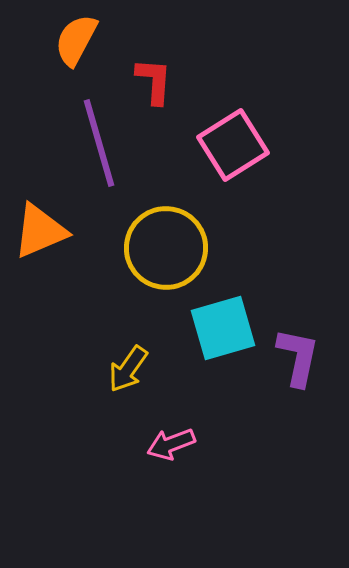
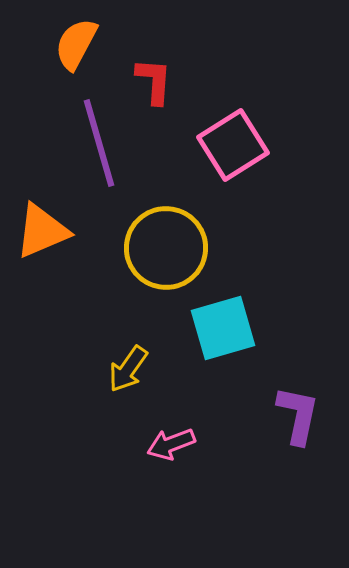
orange semicircle: moved 4 px down
orange triangle: moved 2 px right
purple L-shape: moved 58 px down
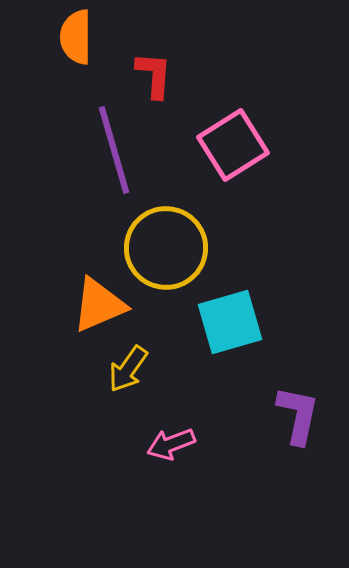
orange semicircle: moved 7 px up; rotated 28 degrees counterclockwise
red L-shape: moved 6 px up
purple line: moved 15 px right, 7 px down
orange triangle: moved 57 px right, 74 px down
cyan square: moved 7 px right, 6 px up
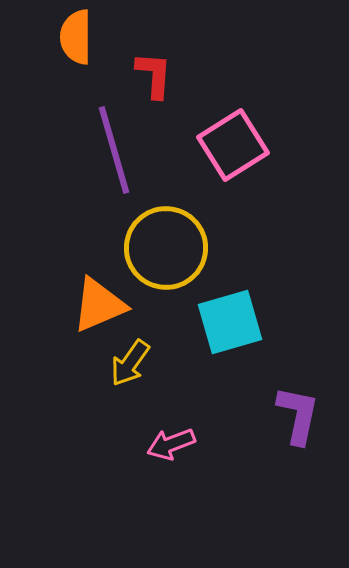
yellow arrow: moved 2 px right, 6 px up
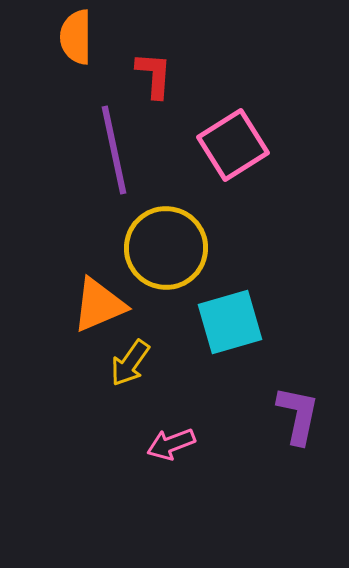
purple line: rotated 4 degrees clockwise
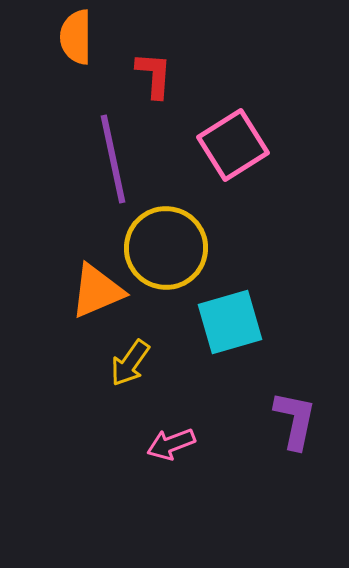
purple line: moved 1 px left, 9 px down
orange triangle: moved 2 px left, 14 px up
purple L-shape: moved 3 px left, 5 px down
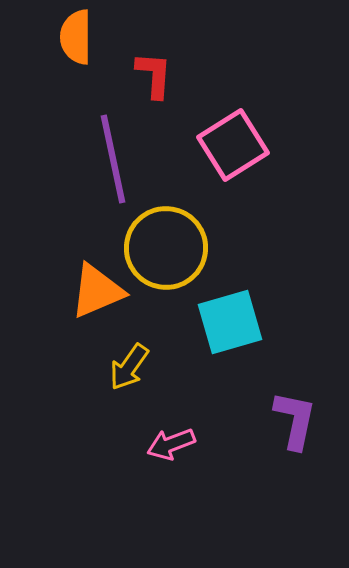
yellow arrow: moved 1 px left, 4 px down
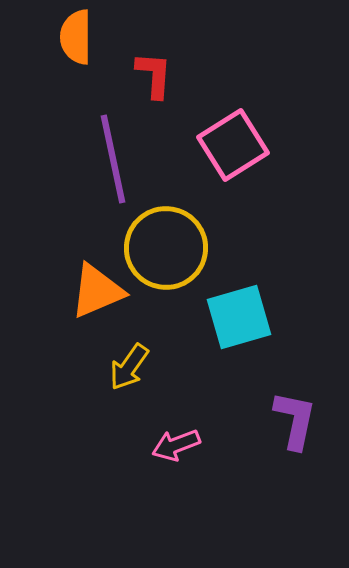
cyan square: moved 9 px right, 5 px up
pink arrow: moved 5 px right, 1 px down
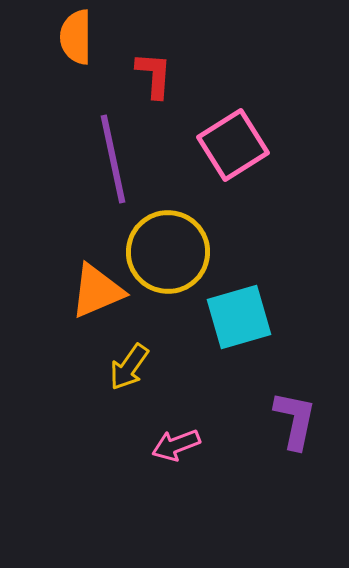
yellow circle: moved 2 px right, 4 px down
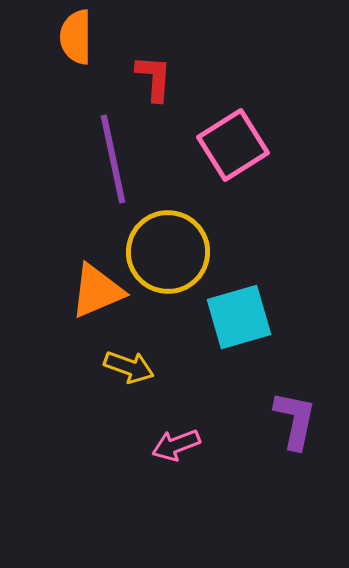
red L-shape: moved 3 px down
yellow arrow: rotated 105 degrees counterclockwise
